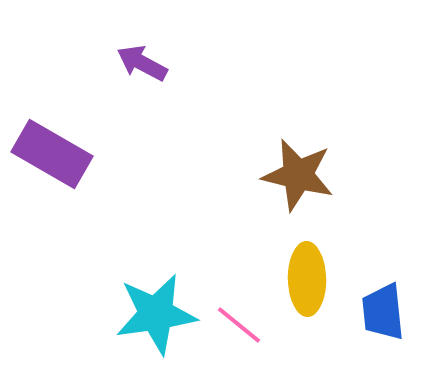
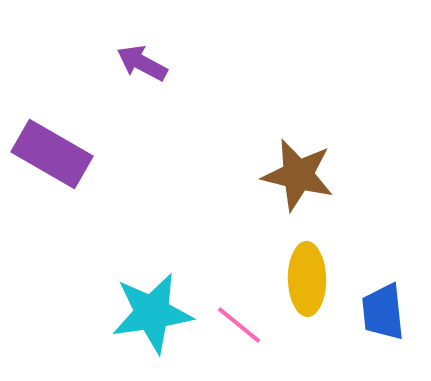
cyan star: moved 4 px left, 1 px up
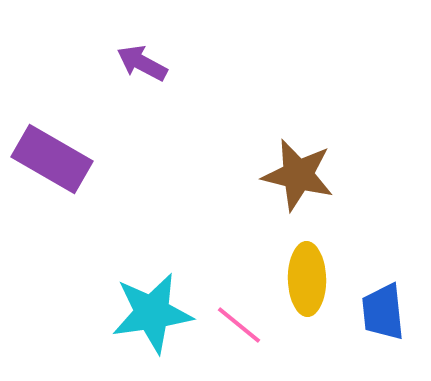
purple rectangle: moved 5 px down
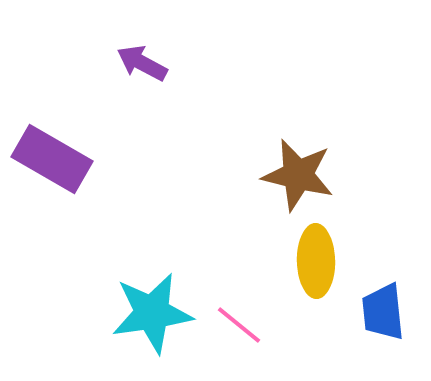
yellow ellipse: moved 9 px right, 18 px up
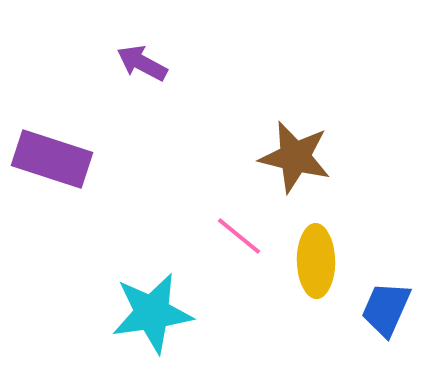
purple rectangle: rotated 12 degrees counterclockwise
brown star: moved 3 px left, 18 px up
blue trapezoid: moved 3 px right, 3 px up; rotated 30 degrees clockwise
pink line: moved 89 px up
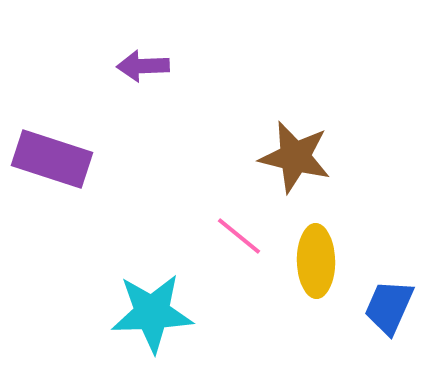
purple arrow: moved 1 px right, 3 px down; rotated 30 degrees counterclockwise
blue trapezoid: moved 3 px right, 2 px up
cyan star: rotated 6 degrees clockwise
